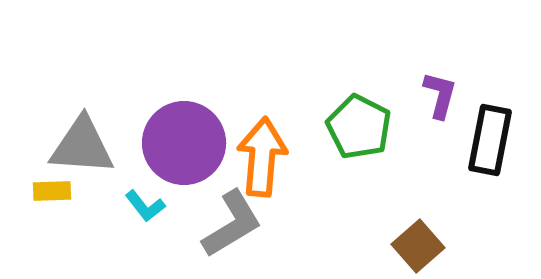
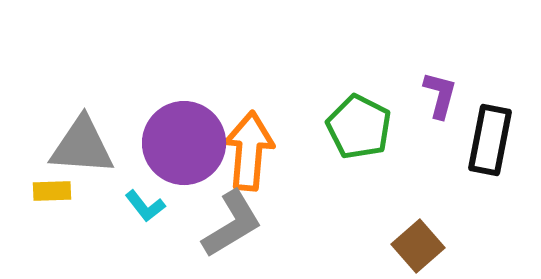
orange arrow: moved 13 px left, 6 px up
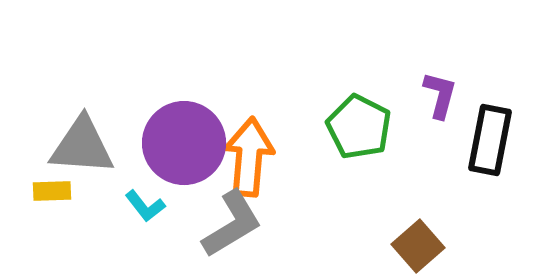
orange arrow: moved 6 px down
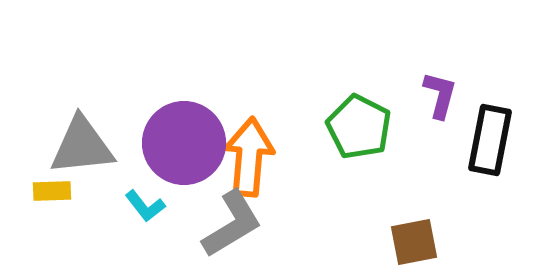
gray triangle: rotated 10 degrees counterclockwise
brown square: moved 4 px left, 4 px up; rotated 30 degrees clockwise
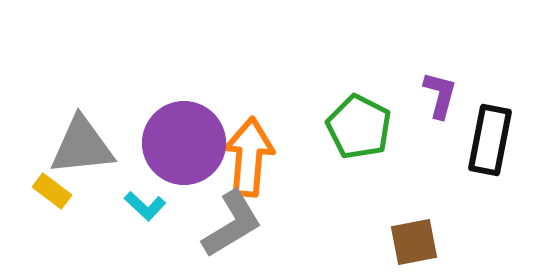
yellow rectangle: rotated 39 degrees clockwise
cyan L-shape: rotated 9 degrees counterclockwise
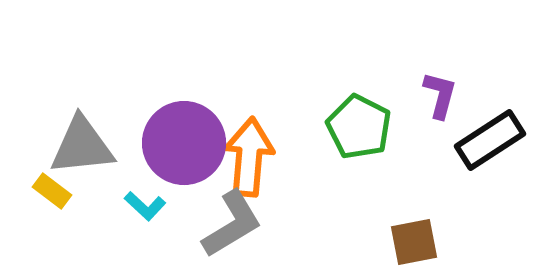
black rectangle: rotated 46 degrees clockwise
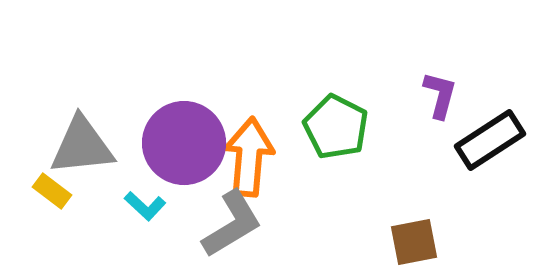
green pentagon: moved 23 px left
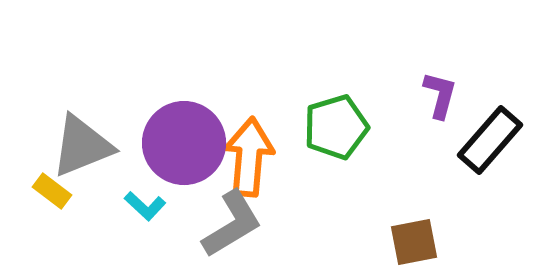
green pentagon: rotated 28 degrees clockwise
black rectangle: rotated 16 degrees counterclockwise
gray triangle: rotated 16 degrees counterclockwise
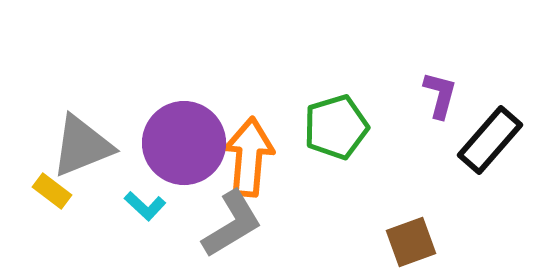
brown square: moved 3 px left; rotated 9 degrees counterclockwise
